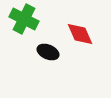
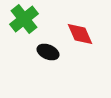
green cross: rotated 24 degrees clockwise
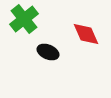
red diamond: moved 6 px right
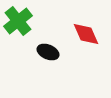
green cross: moved 6 px left, 2 px down
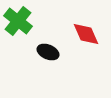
green cross: rotated 12 degrees counterclockwise
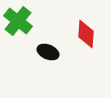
red diamond: rotated 28 degrees clockwise
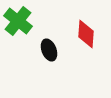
black ellipse: moved 1 px right, 2 px up; rotated 45 degrees clockwise
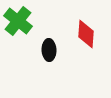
black ellipse: rotated 20 degrees clockwise
